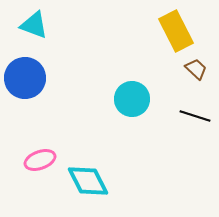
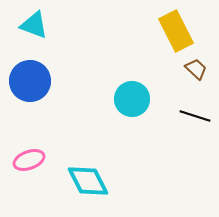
blue circle: moved 5 px right, 3 px down
pink ellipse: moved 11 px left
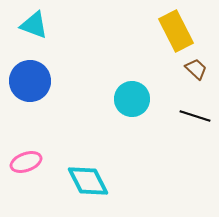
pink ellipse: moved 3 px left, 2 px down
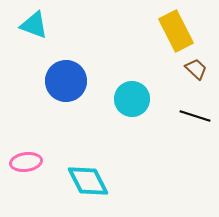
blue circle: moved 36 px right
pink ellipse: rotated 12 degrees clockwise
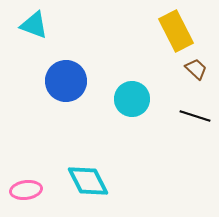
pink ellipse: moved 28 px down
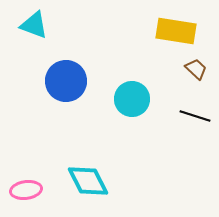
yellow rectangle: rotated 54 degrees counterclockwise
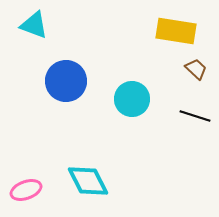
pink ellipse: rotated 12 degrees counterclockwise
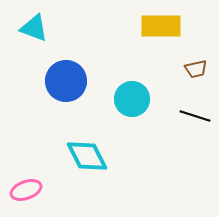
cyan triangle: moved 3 px down
yellow rectangle: moved 15 px left, 5 px up; rotated 9 degrees counterclockwise
brown trapezoid: rotated 125 degrees clockwise
cyan diamond: moved 1 px left, 25 px up
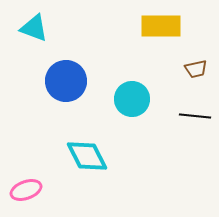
black line: rotated 12 degrees counterclockwise
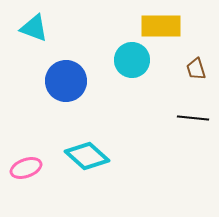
brown trapezoid: rotated 85 degrees clockwise
cyan circle: moved 39 px up
black line: moved 2 px left, 2 px down
cyan diamond: rotated 21 degrees counterclockwise
pink ellipse: moved 22 px up
